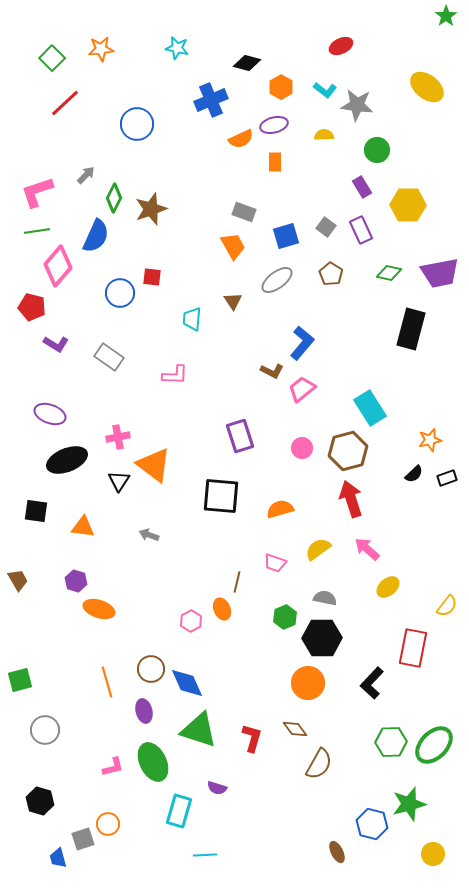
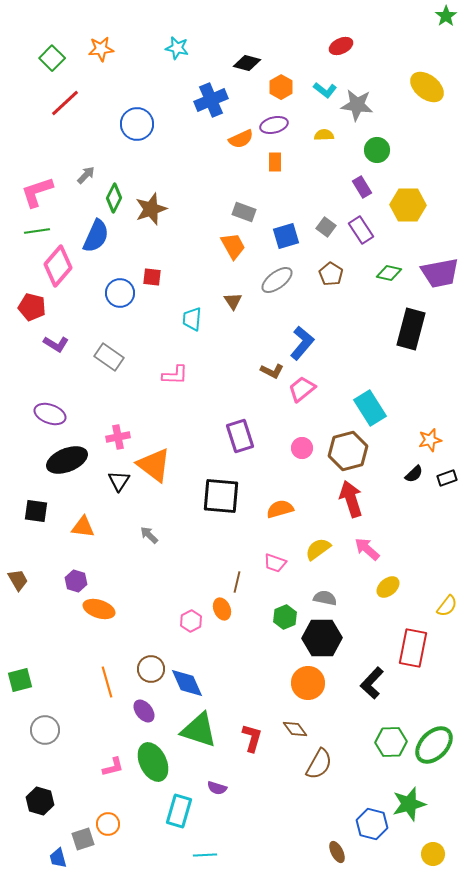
purple rectangle at (361, 230): rotated 8 degrees counterclockwise
gray arrow at (149, 535): rotated 24 degrees clockwise
purple ellipse at (144, 711): rotated 25 degrees counterclockwise
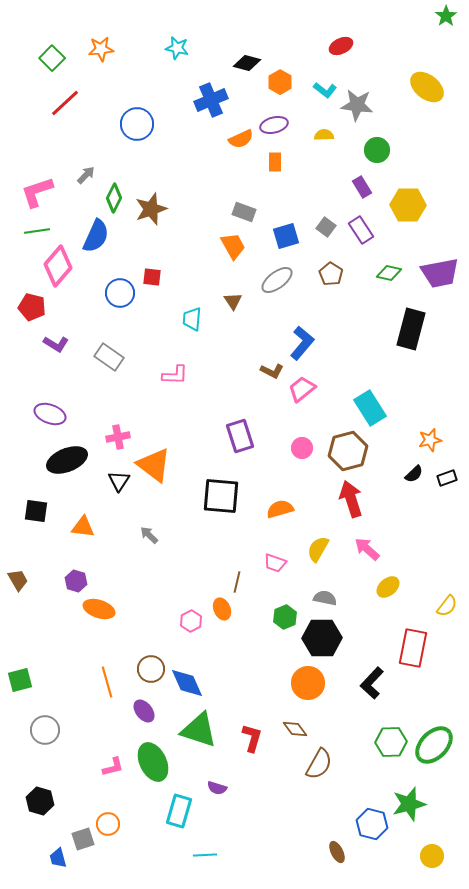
orange hexagon at (281, 87): moved 1 px left, 5 px up
yellow semicircle at (318, 549): rotated 24 degrees counterclockwise
yellow circle at (433, 854): moved 1 px left, 2 px down
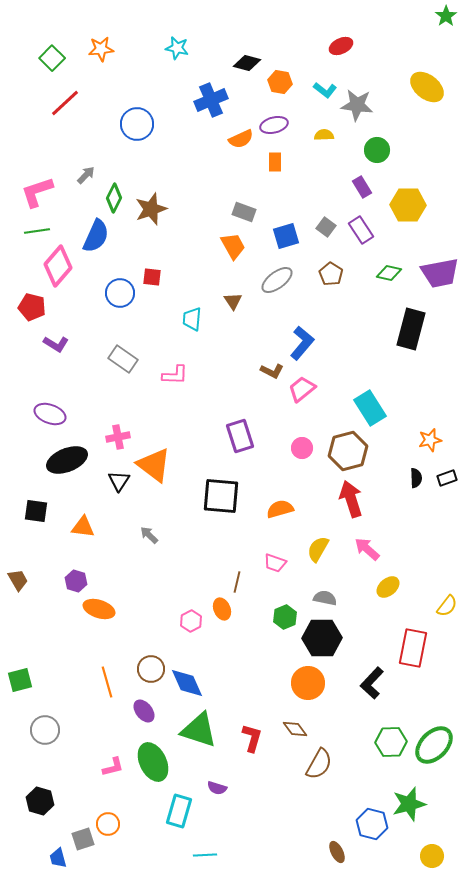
orange hexagon at (280, 82): rotated 20 degrees counterclockwise
gray rectangle at (109, 357): moved 14 px right, 2 px down
black semicircle at (414, 474): moved 2 px right, 4 px down; rotated 48 degrees counterclockwise
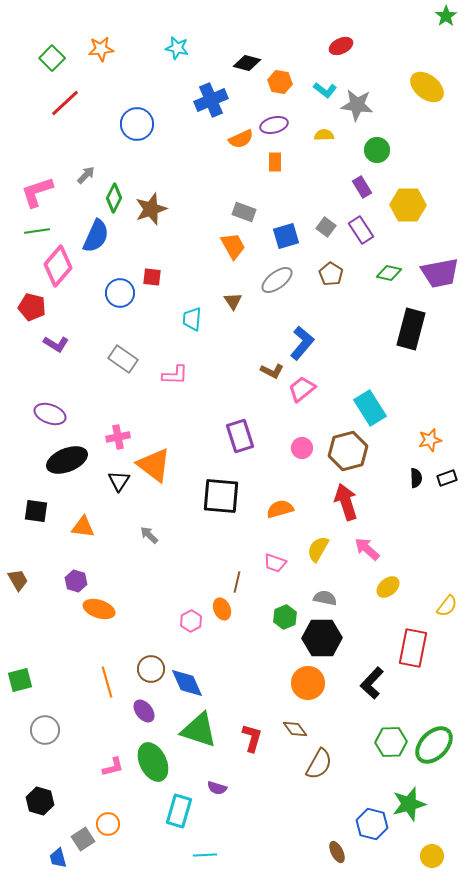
red arrow at (351, 499): moved 5 px left, 3 px down
gray square at (83, 839): rotated 15 degrees counterclockwise
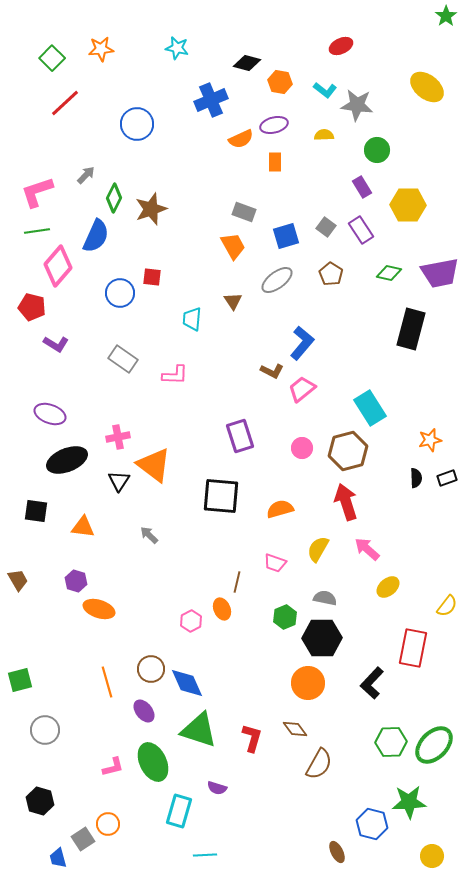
green star at (409, 804): moved 2 px up; rotated 12 degrees clockwise
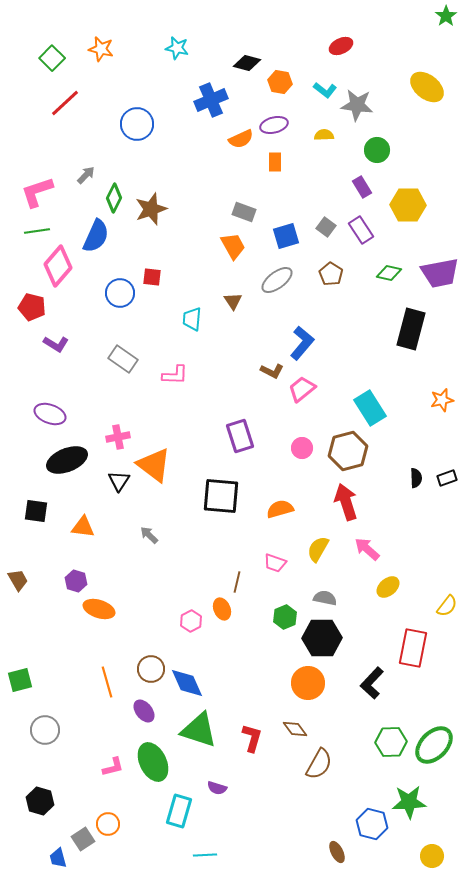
orange star at (101, 49): rotated 20 degrees clockwise
orange star at (430, 440): moved 12 px right, 40 px up
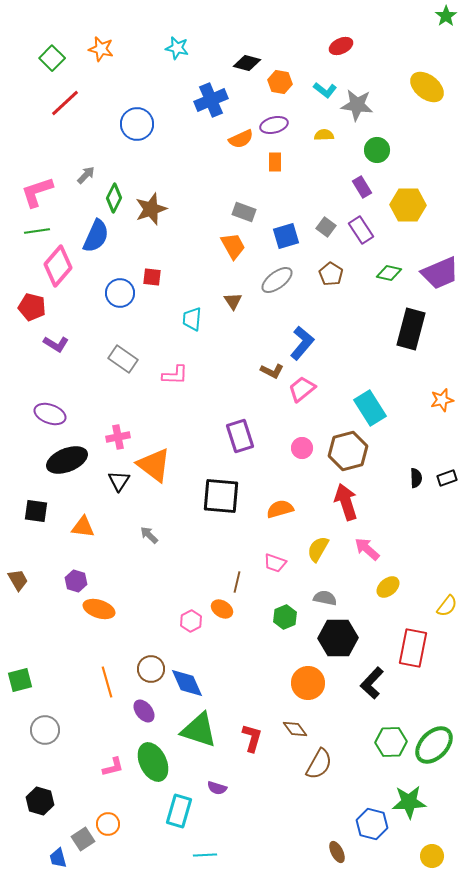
purple trapezoid at (440, 273): rotated 12 degrees counterclockwise
orange ellipse at (222, 609): rotated 35 degrees counterclockwise
black hexagon at (322, 638): moved 16 px right
